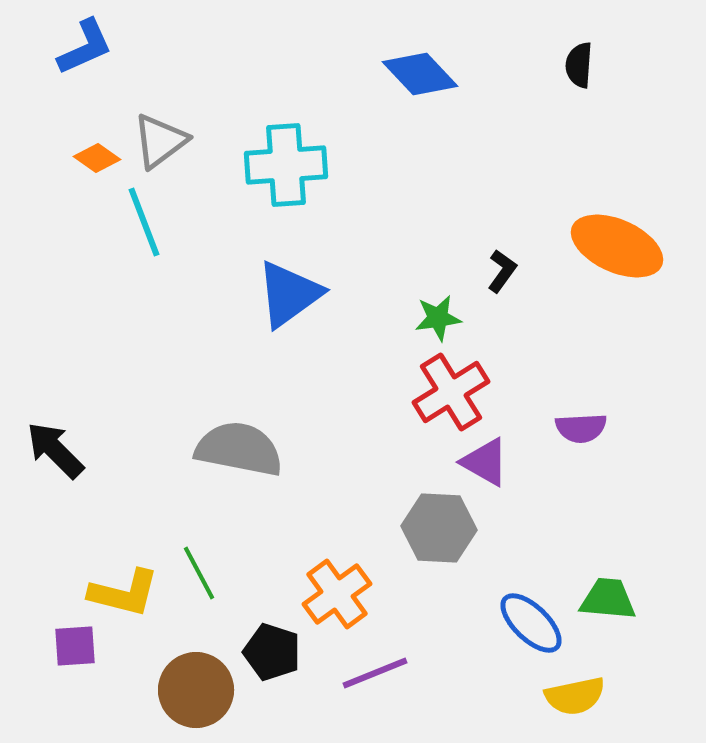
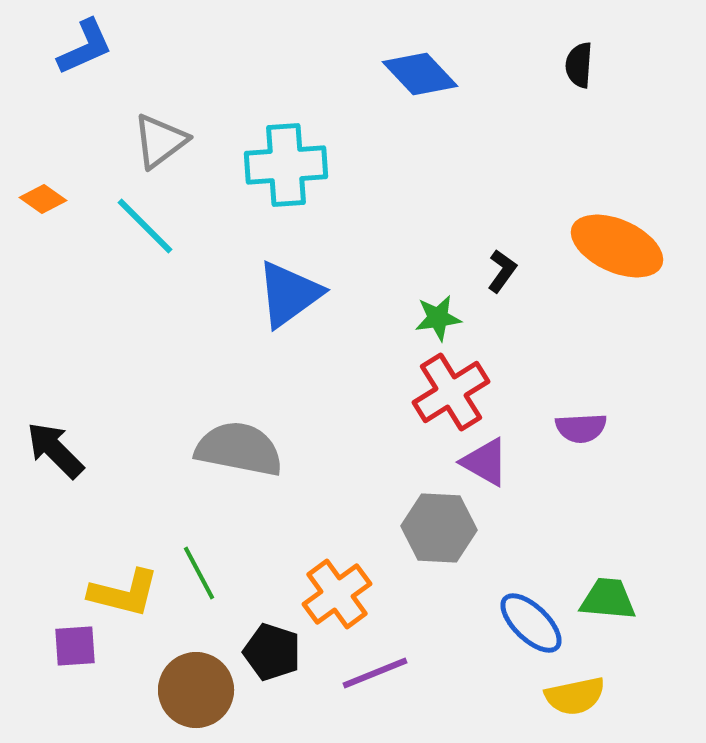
orange diamond: moved 54 px left, 41 px down
cyan line: moved 1 px right, 4 px down; rotated 24 degrees counterclockwise
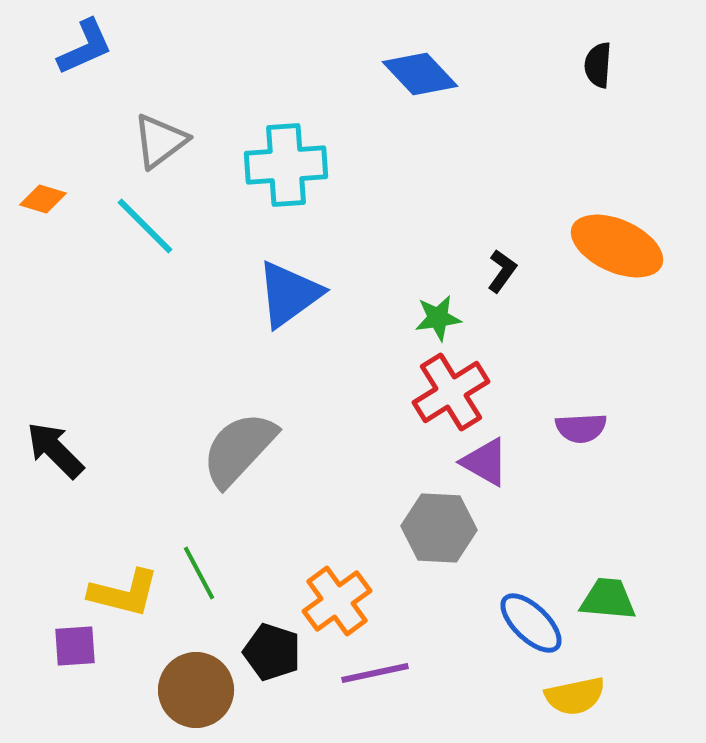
black semicircle: moved 19 px right
orange diamond: rotated 18 degrees counterclockwise
gray semicircle: rotated 58 degrees counterclockwise
orange cross: moved 7 px down
purple line: rotated 10 degrees clockwise
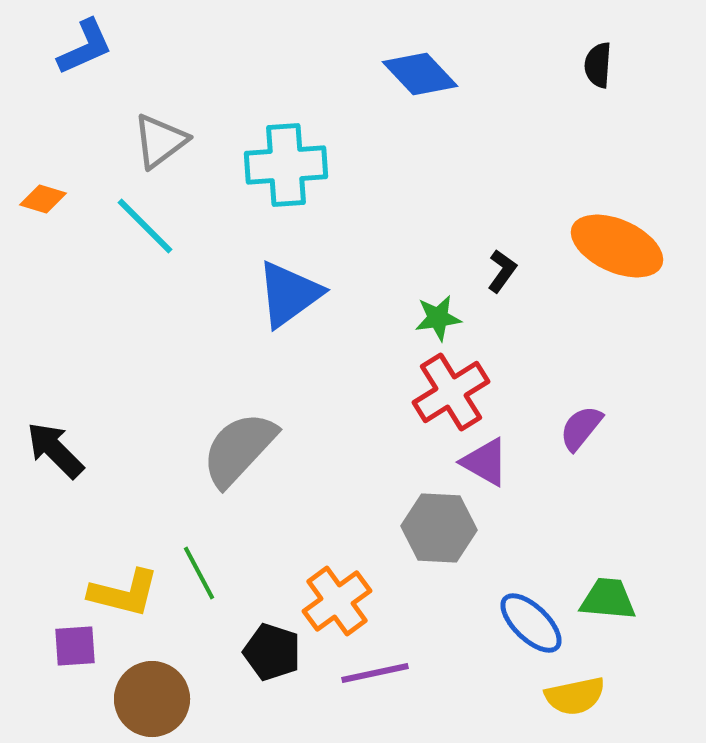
purple semicircle: rotated 132 degrees clockwise
brown circle: moved 44 px left, 9 px down
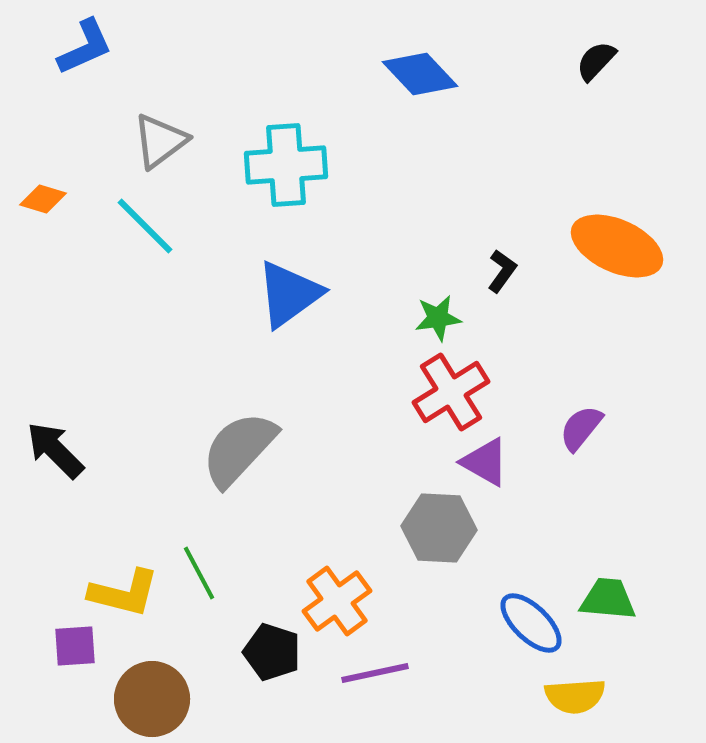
black semicircle: moved 2 px left, 4 px up; rotated 39 degrees clockwise
yellow semicircle: rotated 8 degrees clockwise
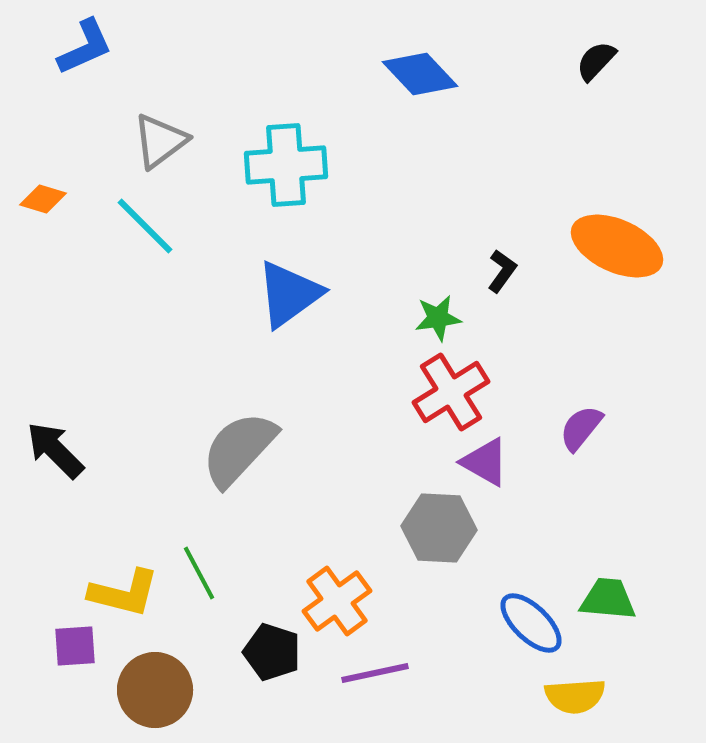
brown circle: moved 3 px right, 9 px up
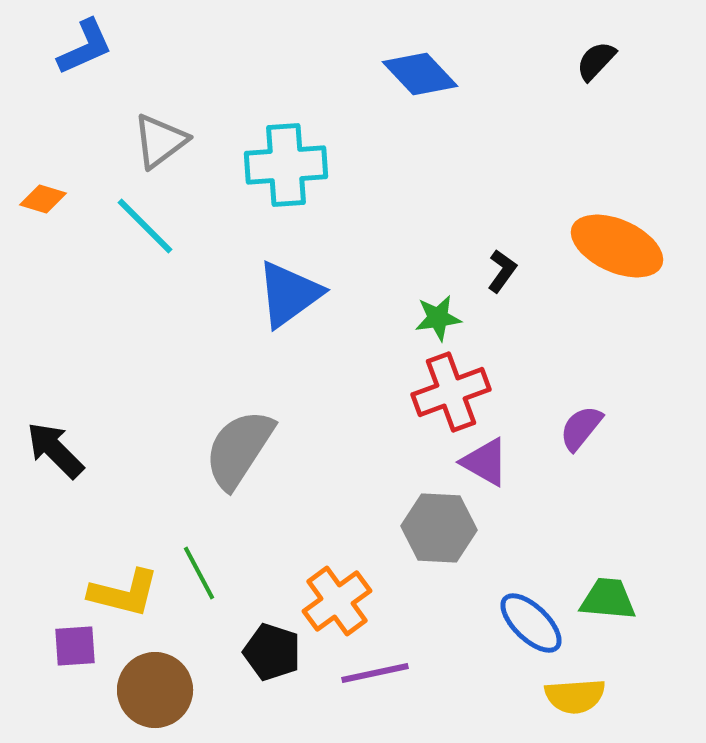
red cross: rotated 12 degrees clockwise
gray semicircle: rotated 10 degrees counterclockwise
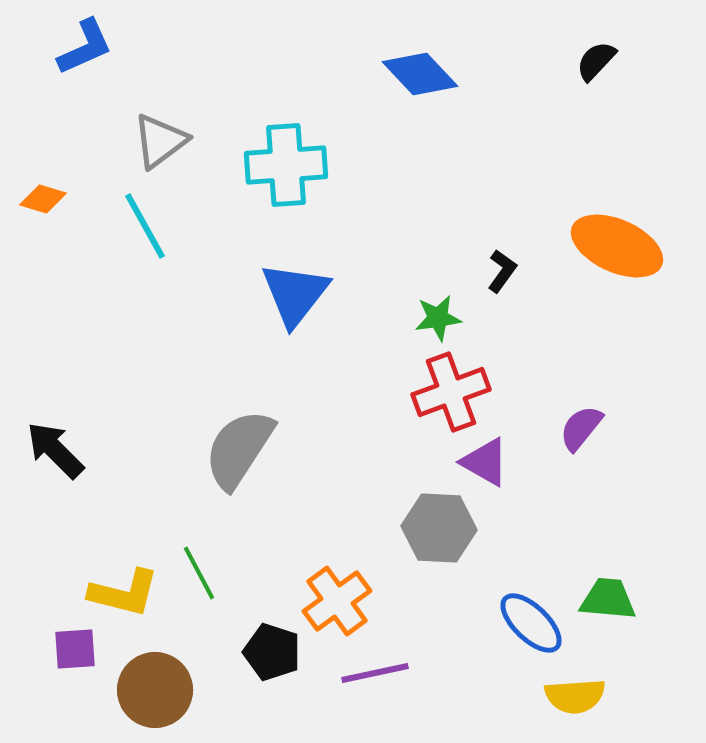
cyan line: rotated 16 degrees clockwise
blue triangle: moved 6 px right; rotated 16 degrees counterclockwise
purple square: moved 3 px down
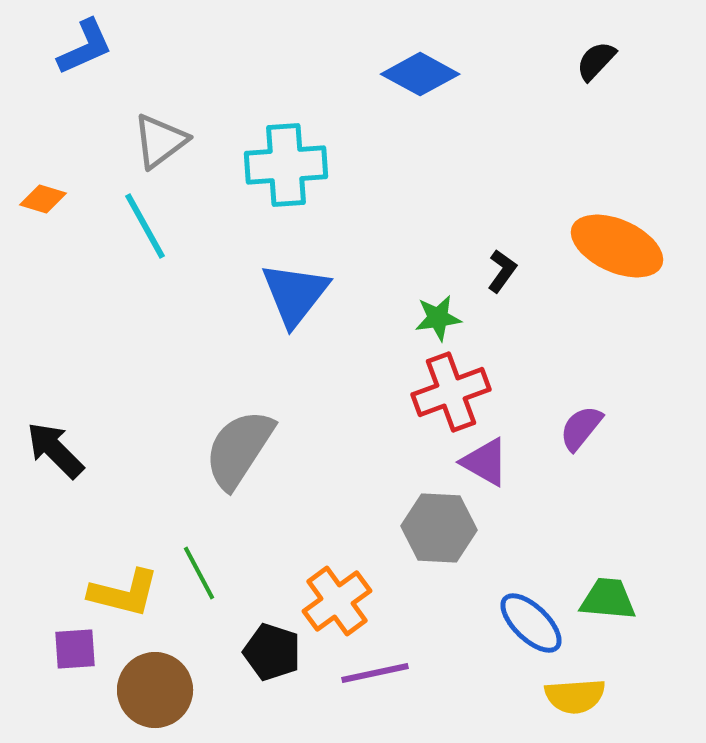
blue diamond: rotated 18 degrees counterclockwise
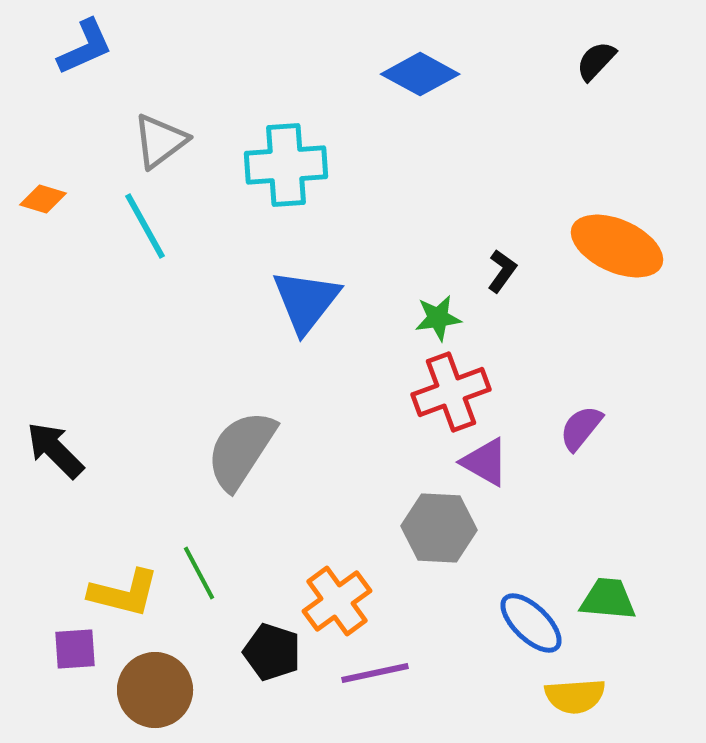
blue triangle: moved 11 px right, 7 px down
gray semicircle: moved 2 px right, 1 px down
